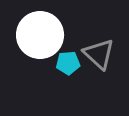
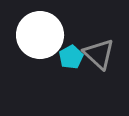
cyan pentagon: moved 3 px right, 6 px up; rotated 25 degrees counterclockwise
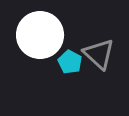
cyan pentagon: moved 1 px left, 5 px down; rotated 15 degrees counterclockwise
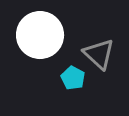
cyan pentagon: moved 3 px right, 16 px down
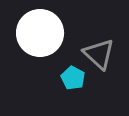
white circle: moved 2 px up
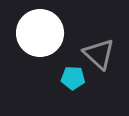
cyan pentagon: rotated 25 degrees counterclockwise
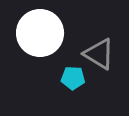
gray triangle: rotated 12 degrees counterclockwise
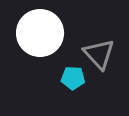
gray triangle: rotated 16 degrees clockwise
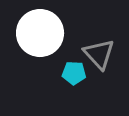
cyan pentagon: moved 1 px right, 5 px up
